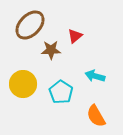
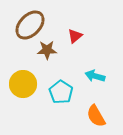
brown star: moved 4 px left
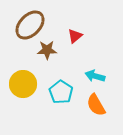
orange semicircle: moved 11 px up
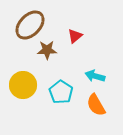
yellow circle: moved 1 px down
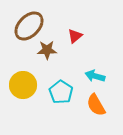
brown ellipse: moved 1 px left, 1 px down
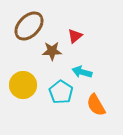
brown star: moved 5 px right, 1 px down
cyan arrow: moved 13 px left, 4 px up
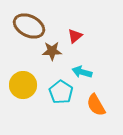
brown ellipse: rotated 72 degrees clockwise
